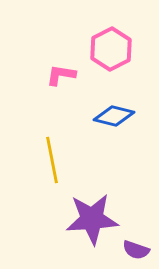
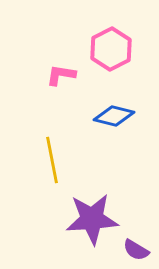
purple semicircle: rotated 12 degrees clockwise
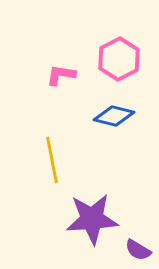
pink hexagon: moved 8 px right, 10 px down
purple semicircle: moved 2 px right
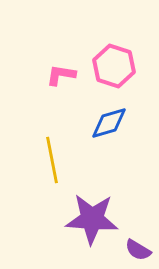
pink hexagon: moved 5 px left, 7 px down; rotated 15 degrees counterclockwise
blue diamond: moved 5 px left, 7 px down; rotated 30 degrees counterclockwise
purple star: rotated 8 degrees clockwise
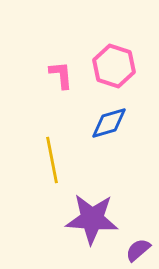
pink L-shape: rotated 76 degrees clockwise
purple semicircle: rotated 108 degrees clockwise
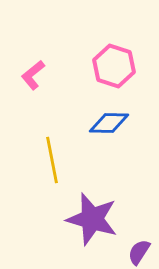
pink L-shape: moved 28 px left; rotated 124 degrees counterclockwise
blue diamond: rotated 18 degrees clockwise
purple star: rotated 12 degrees clockwise
purple semicircle: moved 1 px right, 2 px down; rotated 16 degrees counterclockwise
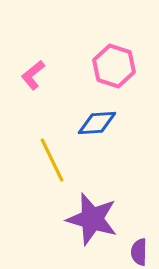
blue diamond: moved 12 px left; rotated 6 degrees counterclockwise
yellow line: rotated 15 degrees counterclockwise
purple semicircle: rotated 32 degrees counterclockwise
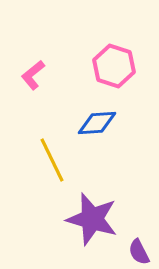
purple semicircle: rotated 28 degrees counterclockwise
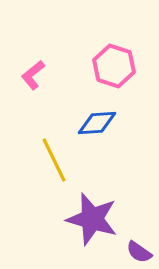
yellow line: moved 2 px right
purple semicircle: rotated 28 degrees counterclockwise
